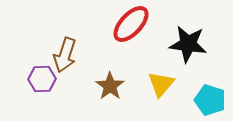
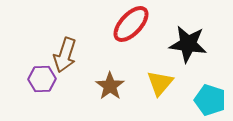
yellow triangle: moved 1 px left, 1 px up
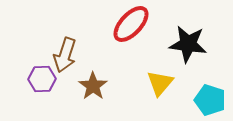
brown star: moved 17 px left
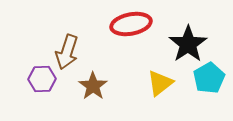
red ellipse: rotated 36 degrees clockwise
black star: rotated 30 degrees clockwise
brown arrow: moved 2 px right, 3 px up
yellow triangle: rotated 12 degrees clockwise
cyan pentagon: moved 1 px left, 22 px up; rotated 24 degrees clockwise
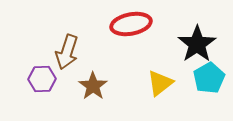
black star: moved 9 px right
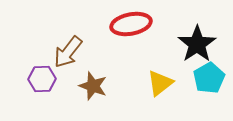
brown arrow: moved 1 px right; rotated 20 degrees clockwise
brown star: rotated 16 degrees counterclockwise
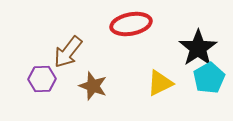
black star: moved 1 px right, 4 px down
yellow triangle: rotated 12 degrees clockwise
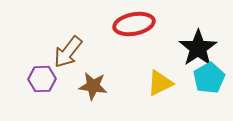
red ellipse: moved 3 px right
brown star: rotated 12 degrees counterclockwise
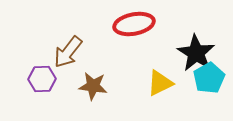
black star: moved 2 px left, 5 px down; rotated 6 degrees counterclockwise
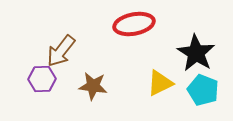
brown arrow: moved 7 px left, 1 px up
cyan pentagon: moved 6 px left, 12 px down; rotated 20 degrees counterclockwise
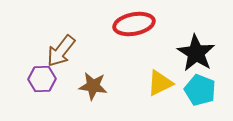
cyan pentagon: moved 3 px left
